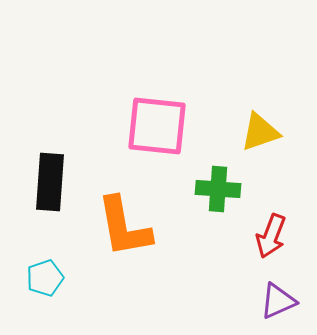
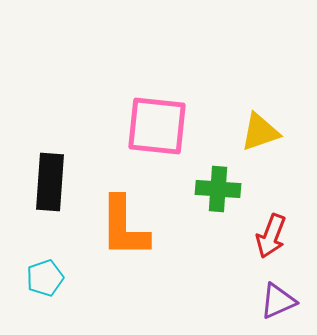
orange L-shape: rotated 10 degrees clockwise
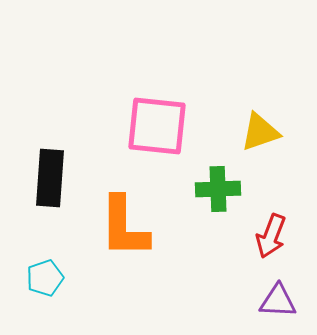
black rectangle: moved 4 px up
green cross: rotated 6 degrees counterclockwise
purple triangle: rotated 27 degrees clockwise
